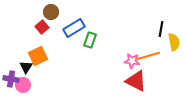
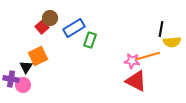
brown circle: moved 1 px left, 6 px down
yellow semicircle: moved 2 px left; rotated 96 degrees clockwise
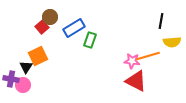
brown circle: moved 1 px up
black line: moved 8 px up
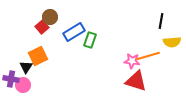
blue rectangle: moved 4 px down
red triangle: rotated 10 degrees counterclockwise
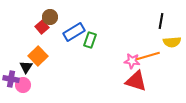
orange square: rotated 18 degrees counterclockwise
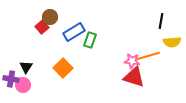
orange square: moved 25 px right, 12 px down
red triangle: moved 2 px left, 4 px up
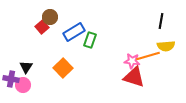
yellow semicircle: moved 6 px left, 4 px down
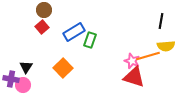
brown circle: moved 6 px left, 7 px up
pink star: rotated 14 degrees clockwise
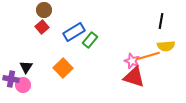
green rectangle: rotated 21 degrees clockwise
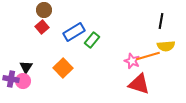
green rectangle: moved 2 px right
red triangle: moved 5 px right, 7 px down
pink circle: moved 4 px up
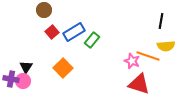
red square: moved 10 px right, 5 px down
orange line: rotated 35 degrees clockwise
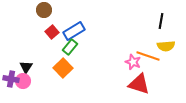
blue rectangle: moved 1 px up
green rectangle: moved 22 px left, 7 px down
pink star: moved 1 px right, 1 px down
